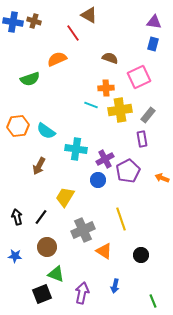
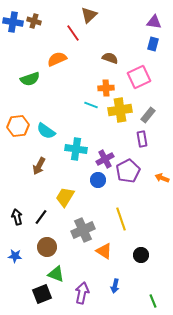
brown triangle: rotated 48 degrees clockwise
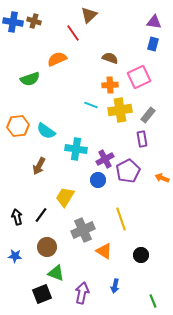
orange cross: moved 4 px right, 3 px up
black line: moved 2 px up
green triangle: moved 1 px up
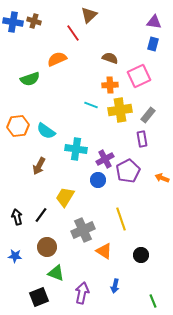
pink square: moved 1 px up
black square: moved 3 px left, 3 px down
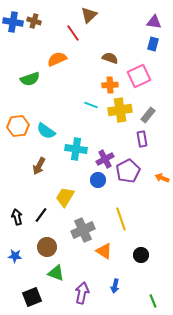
black square: moved 7 px left
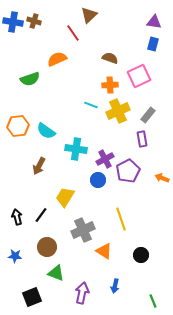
yellow cross: moved 2 px left, 1 px down; rotated 15 degrees counterclockwise
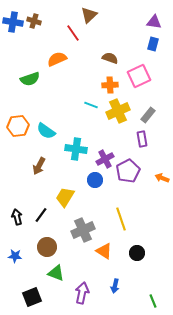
blue circle: moved 3 px left
black circle: moved 4 px left, 2 px up
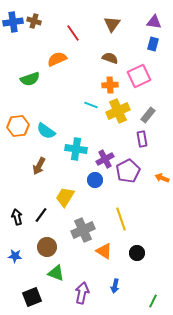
brown triangle: moved 23 px right, 9 px down; rotated 12 degrees counterclockwise
blue cross: rotated 18 degrees counterclockwise
green line: rotated 48 degrees clockwise
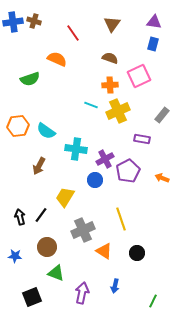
orange semicircle: rotated 48 degrees clockwise
gray rectangle: moved 14 px right
purple rectangle: rotated 70 degrees counterclockwise
black arrow: moved 3 px right
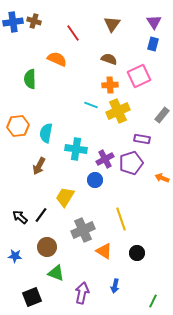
purple triangle: rotated 49 degrees clockwise
brown semicircle: moved 1 px left, 1 px down
green semicircle: rotated 108 degrees clockwise
cyan semicircle: moved 2 px down; rotated 66 degrees clockwise
purple pentagon: moved 3 px right, 8 px up; rotated 10 degrees clockwise
black arrow: rotated 35 degrees counterclockwise
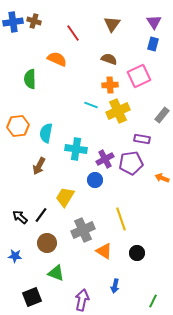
purple pentagon: rotated 10 degrees clockwise
brown circle: moved 4 px up
purple arrow: moved 7 px down
